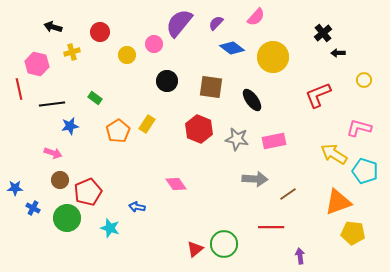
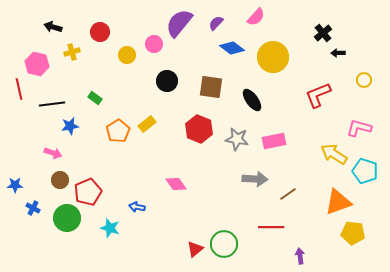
yellow rectangle at (147, 124): rotated 18 degrees clockwise
blue star at (15, 188): moved 3 px up
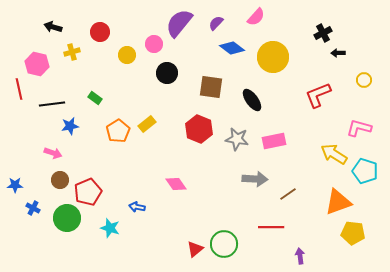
black cross at (323, 33): rotated 12 degrees clockwise
black circle at (167, 81): moved 8 px up
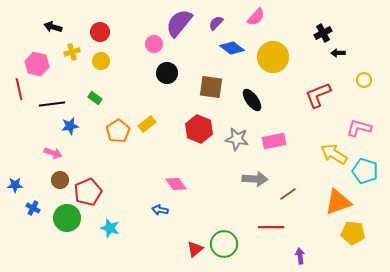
yellow circle at (127, 55): moved 26 px left, 6 px down
blue arrow at (137, 207): moved 23 px right, 3 px down
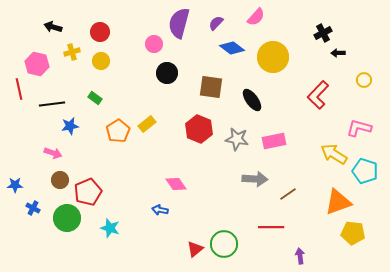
purple semicircle at (179, 23): rotated 24 degrees counterclockwise
red L-shape at (318, 95): rotated 24 degrees counterclockwise
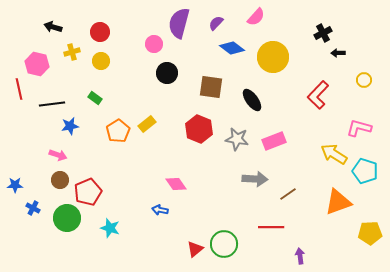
pink rectangle at (274, 141): rotated 10 degrees counterclockwise
pink arrow at (53, 153): moved 5 px right, 2 px down
yellow pentagon at (353, 233): moved 17 px right; rotated 10 degrees counterclockwise
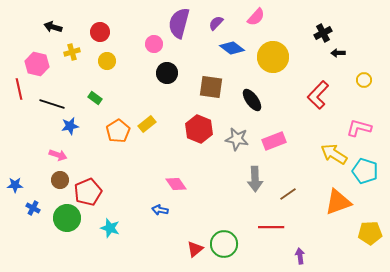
yellow circle at (101, 61): moved 6 px right
black line at (52, 104): rotated 25 degrees clockwise
gray arrow at (255, 179): rotated 85 degrees clockwise
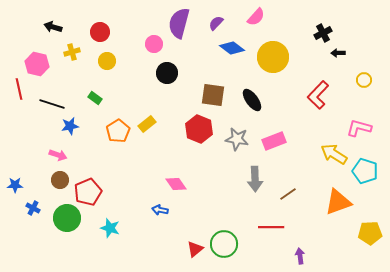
brown square at (211, 87): moved 2 px right, 8 px down
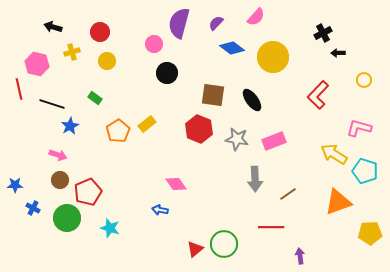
blue star at (70, 126): rotated 18 degrees counterclockwise
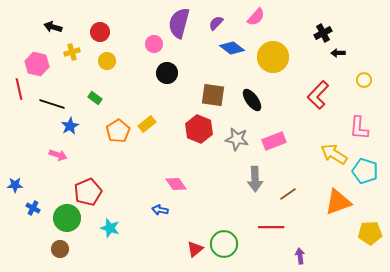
pink L-shape at (359, 128): rotated 100 degrees counterclockwise
brown circle at (60, 180): moved 69 px down
